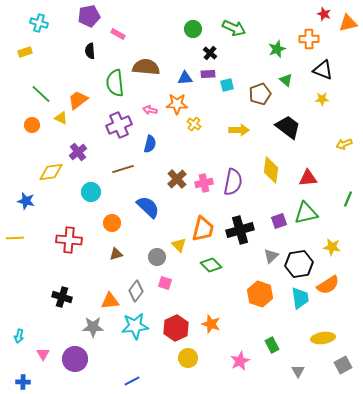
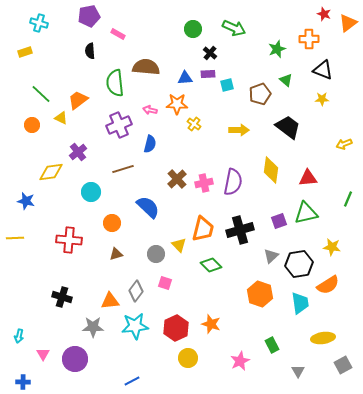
orange triangle at (348, 23): rotated 24 degrees counterclockwise
gray circle at (157, 257): moved 1 px left, 3 px up
cyan trapezoid at (300, 298): moved 5 px down
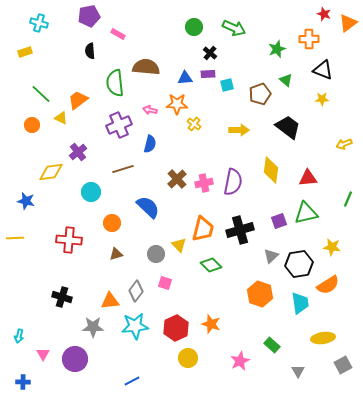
green circle at (193, 29): moved 1 px right, 2 px up
green rectangle at (272, 345): rotated 21 degrees counterclockwise
